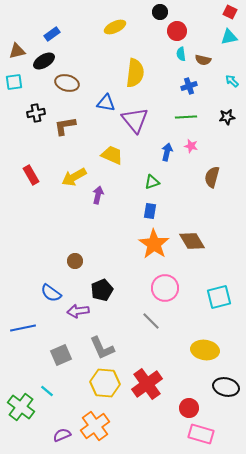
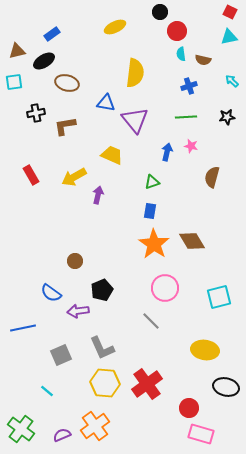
green cross at (21, 407): moved 22 px down
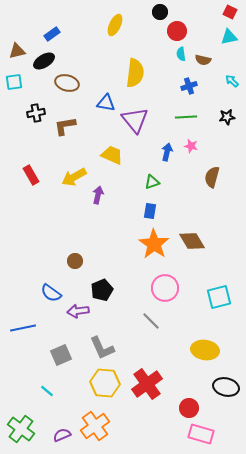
yellow ellipse at (115, 27): moved 2 px up; rotated 40 degrees counterclockwise
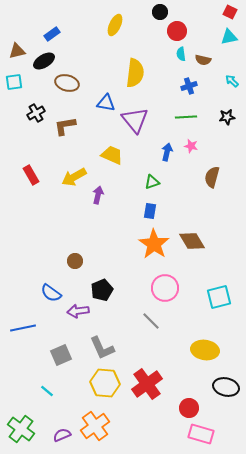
black cross at (36, 113): rotated 18 degrees counterclockwise
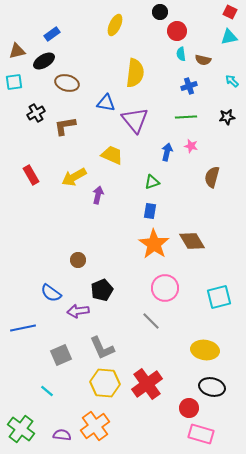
brown circle at (75, 261): moved 3 px right, 1 px up
black ellipse at (226, 387): moved 14 px left
purple semicircle at (62, 435): rotated 30 degrees clockwise
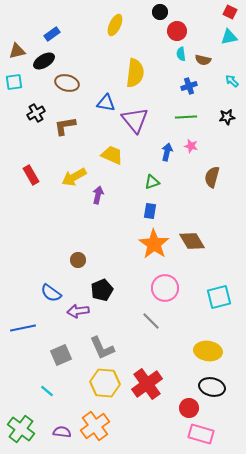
yellow ellipse at (205, 350): moved 3 px right, 1 px down
purple semicircle at (62, 435): moved 3 px up
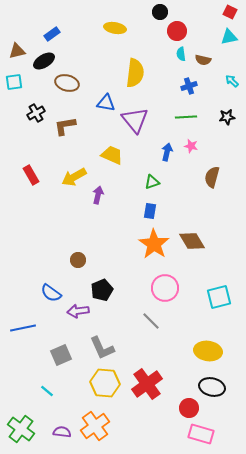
yellow ellipse at (115, 25): moved 3 px down; rotated 75 degrees clockwise
